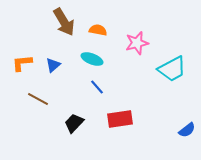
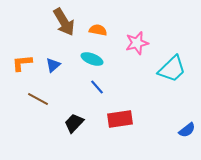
cyan trapezoid: rotated 16 degrees counterclockwise
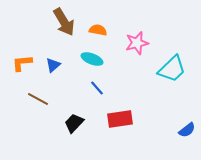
blue line: moved 1 px down
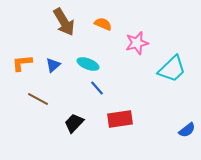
orange semicircle: moved 5 px right, 6 px up; rotated 12 degrees clockwise
cyan ellipse: moved 4 px left, 5 px down
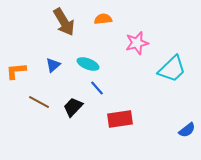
orange semicircle: moved 5 px up; rotated 30 degrees counterclockwise
orange L-shape: moved 6 px left, 8 px down
brown line: moved 1 px right, 3 px down
black trapezoid: moved 1 px left, 16 px up
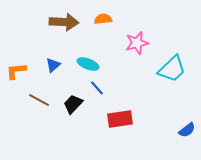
brown arrow: rotated 56 degrees counterclockwise
brown line: moved 2 px up
black trapezoid: moved 3 px up
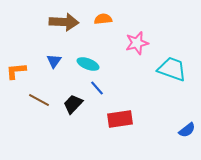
blue triangle: moved 1 px right, 4 px up; rotated 14 degrees counterclockwise
cyan trapezoid: rotated 116 degrees counterclockwise
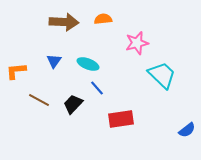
cyan trapezoid: moved 10 px left, 6 px down; rotated 24 degrees clockwise
red rectangle: moved 1 px right
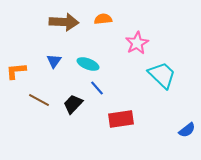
pink star: rotated 15 degrees counterclockwise
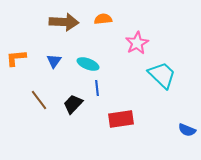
orange L-shape: moved 13 px up
blue line: rotated 35 degrees clockwise
brown line: rotated 25 degrees clockwise
blue semicircle: rotated 60 degrees clockwise
